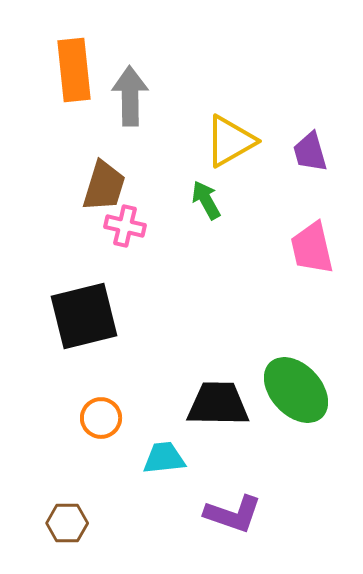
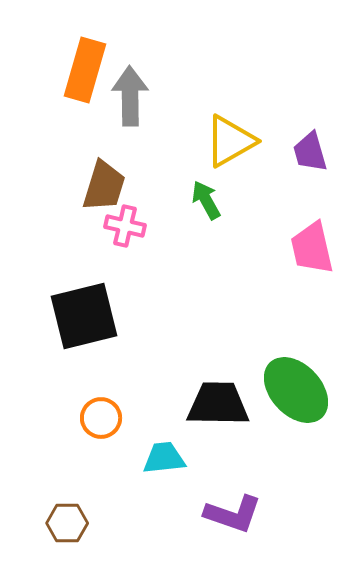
orange rectangle: moved 11 px right; rotated 22 degrees clockwise
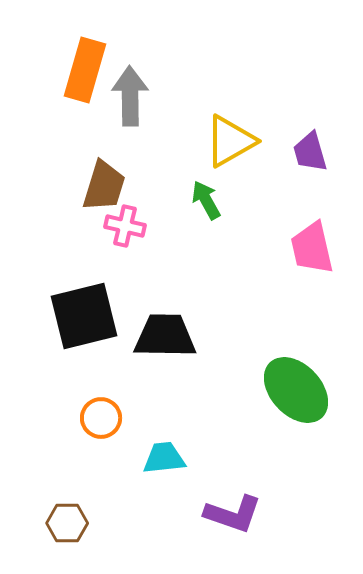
black trapezoid: moved 53 px left, 68 px up
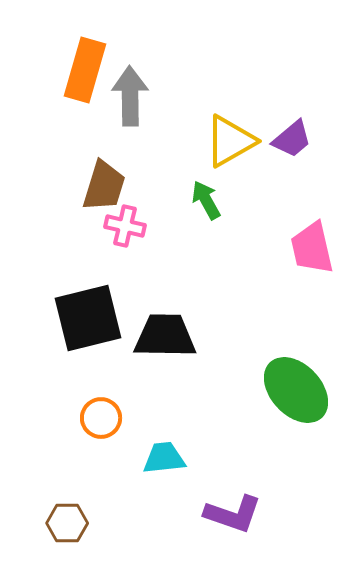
purple trapezoid: moved 18 px left, 13 px up; rotated 114 degrees counterclockwise
black square: moved 4 px right, 2 px down
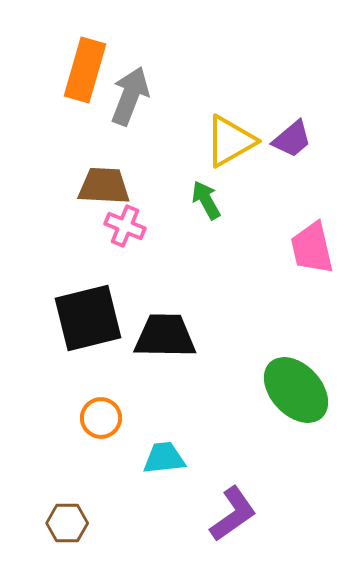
gray arrow: rotated 22 degrees clockwise
brown trapezoid: rotated 104 degrees counterclockwise
pink cross: rotated 9 degrees clockwise
purple L-shape: rotated 54 degrees counterclockwise
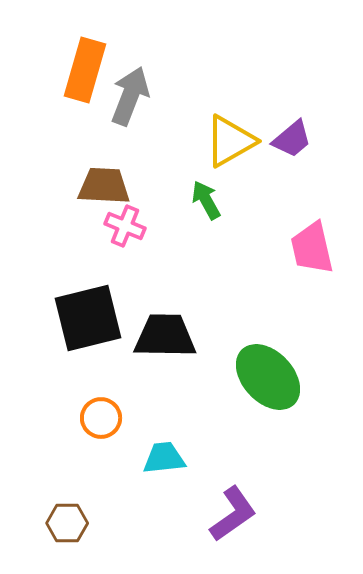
green ellipse: moved 28 px left, 13 px up
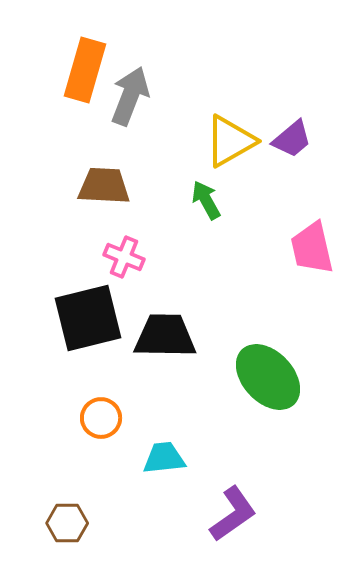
pink cross: moved 1 px left, 31 px down
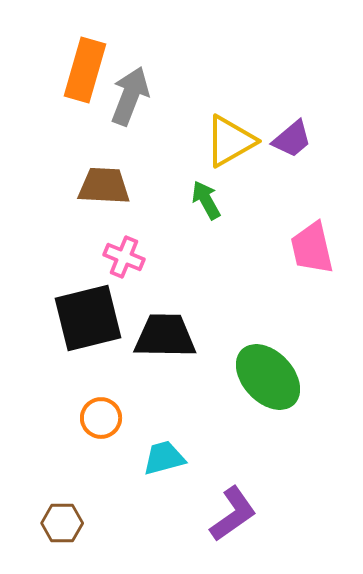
cyan trapezoid: rotated 9 degrees counterclockwise
brown hexagon: moved 5 px left
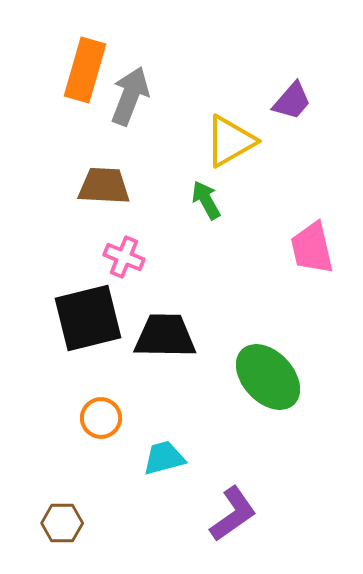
purple trapezoid: moved 38 px up; rotated 9 degrees counterclockwise
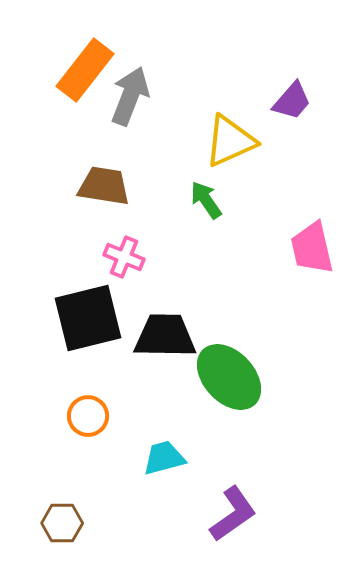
orange rectangle: rotated 22 degrees clockwise
yellow triangle: rotated 6 degrees clockwise
brown trapezoid: rotated 6 degrees clockwise
green arrow: rotated 6 degrees counterclockwise
green ellipse: moved 39 px left
orange circle: moved 13 px left, 2 px up
